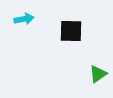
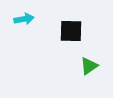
green triangle: moved 9 px left, 8 px up
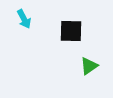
cyan arrow: rotated 72 degrees clockwise
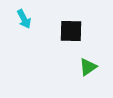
green triangle: moved 1 px left, 1 px down
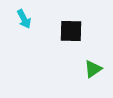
green triangle: moved 5 px right, 2 px down
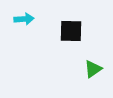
cyan arrow: rotated 66 degrees counterclockwise
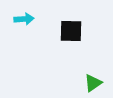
green triangle: moved 14 px down
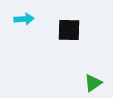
black square: moved 2 px left, 1 px up
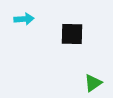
black square: moved 3 px right, 4 px down
